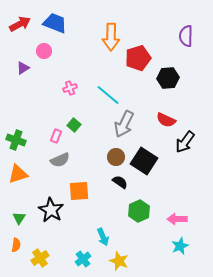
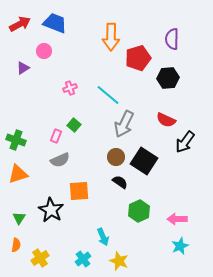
purple semicircle: moved 14 px left, 3 px down
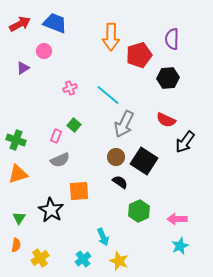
red pentagon: moved 1 px right, 3 px up
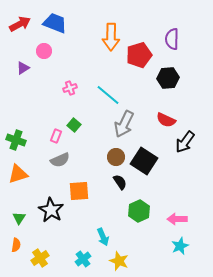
black semicircle: rotated 21 degrees clockwise
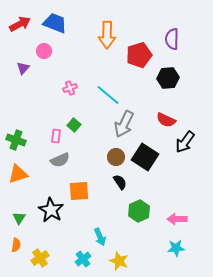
orange arrow: moved 4 px left, 2 px up
purple triangle: rotated 16 degrees counterclockwise
pink rectangle: rotated 16 degrees counterclockwise
black square: moved 1 px right, 4 px up
cyan arrow: moved 3 px left
cyan star: moved 4 px left, 2 px down; rotated 18 degrees clockwise
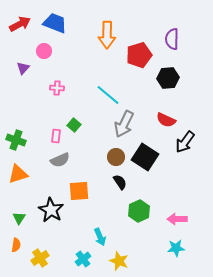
pink cross: moved 13 px left; rotated 24 degrees clockwise
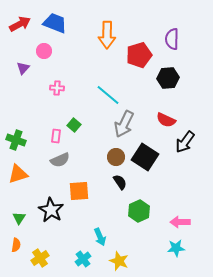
pink arrow: moved 3 px right, 3 px down
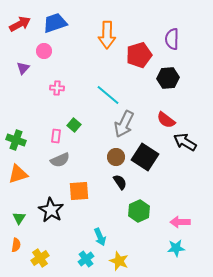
blue trapezoid: rotated 40 degrees counterclockwise
red semicircle: rotated 12 degrees clockwise
black arrow: rotated 85 degrees clockwise
cyan cross: moved 3 px right
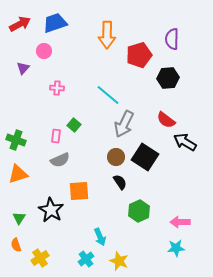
orange semicircle: rotated 152 degrees clockwise
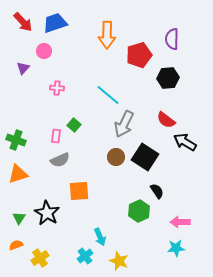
red arrow: moved 3 px right, 2 px up; rotated 75 degrees clockwise
black semicircle: moved 37 px right, 9 px down
black star: moved 4 px left, 3 px down
orange semicircle: rotated 88 degrees clockwise
cyan cross: moved 1 px left, 3 px up
